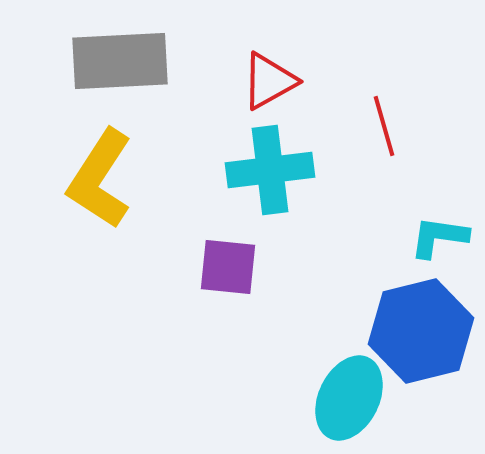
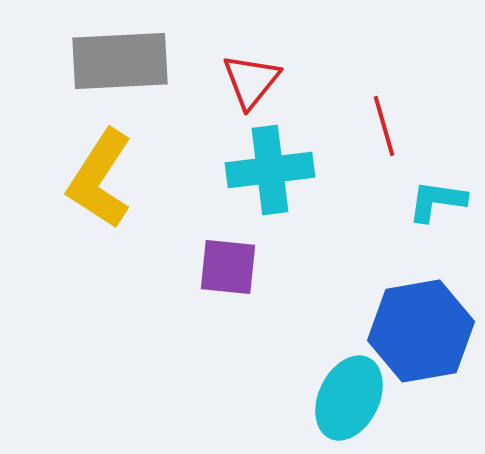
red triangle: moved 18 px left; rotated 22 degrees counterclockwise
cyan L-shape: moved 2 px left, 36 px up
blue hexagon: rotated 4 degrees clockwise
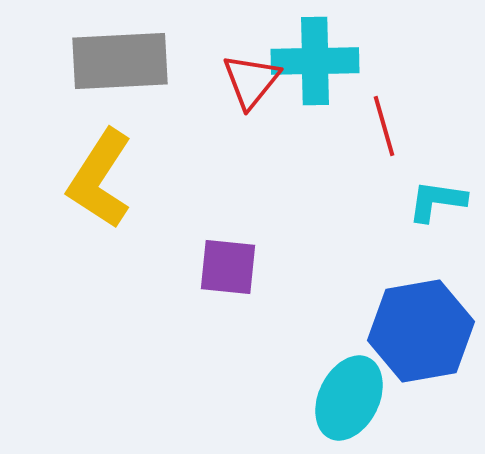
cyan cross: moved 45 px right, 109 px up; rotated 6 degrees clockwise
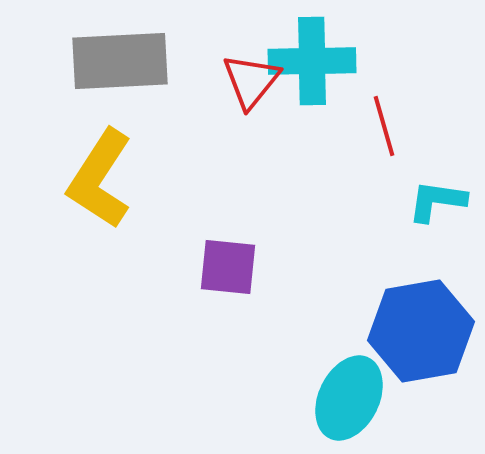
cyan cross: moved 3 px left
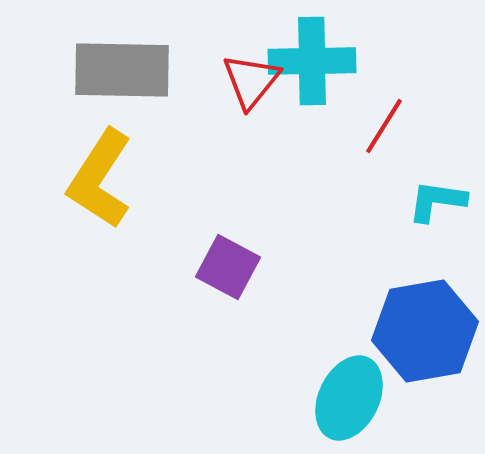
gray rectangle: moved 2 px right, 9 px down; rotated 4 degrees clockwise
red line: rotated 48 degrees clockwise
purple square: rotated 22 degrees clockwise
blue hexagon: moved 4 px right
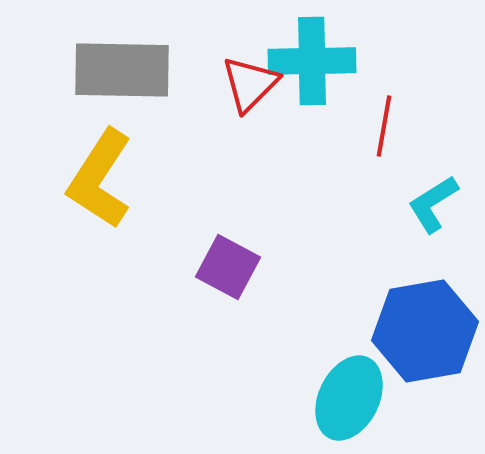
red triangle: moved 1 px left, 3 px down; rotated 6 degrees clockwise
red line: rotated 22 degrees counterclockwise
cyan L-shape: moved 4 px left, 3 px down; rotated 40 degrees counterclockwise
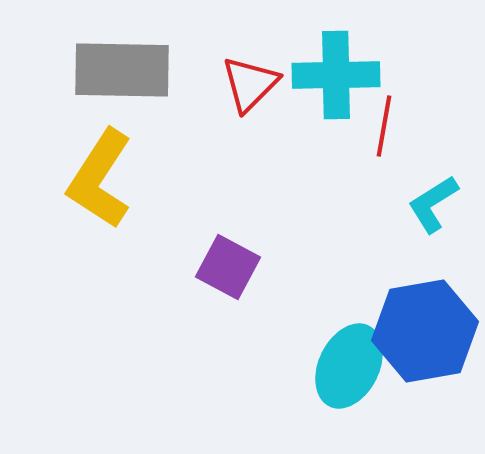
cyan cross: moved 24 px right, 14 px down
cyan ellipse: moved 32 px up
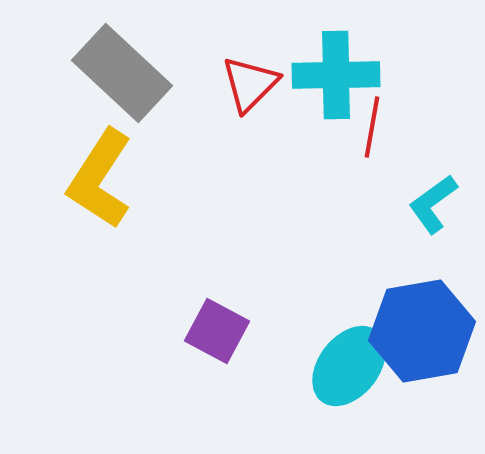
gray rectangle: moved 3 px down; rotated 42 degrees clockwise
red line: moved 12 px left, 1 px down
cyan L-shape: rotated 4 degrees counterclockwise
purple square: moved 11 px left, 64 px down
blue hexagon: moved 3 px left
cyan ellipse: rotated 12 degrees clockwise
